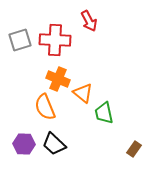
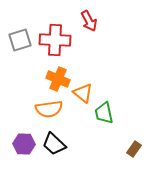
orange semicircle: moved 4 px right, 2 px down; rotated 76 degrees counterclockwise
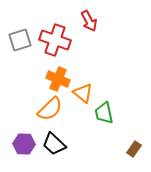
red cross: rotated 16 degrees clockwise
orange semicircle: moved 1 px right; rotated 36 degrees counterclockwise
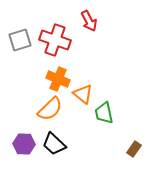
orange triangle: moved 1 px down
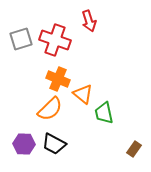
red arrow: rotated 10 degrees clockwise
gray square: moved 1 px right, 1 px up
black trapezoid: rotated 15 degrees counterclockwise
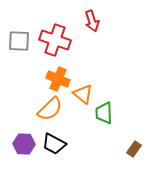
red arrow: moved 3 px right
gray square: moved 2 px left, 2 px down; rotated 20 degrees clockwise
green trapezoid: rotated 10 degrees clockwise
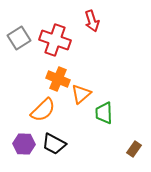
gray square: moved 3 px up; rotated 35 degrees counterclockwise
orange triangle: moved 2 px left; rotated 40 degrees clockwise
orange semicircle: moved 7 px left, 1 px down
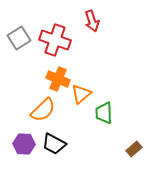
brown rectangle: rotated 14 degrees clockwise
